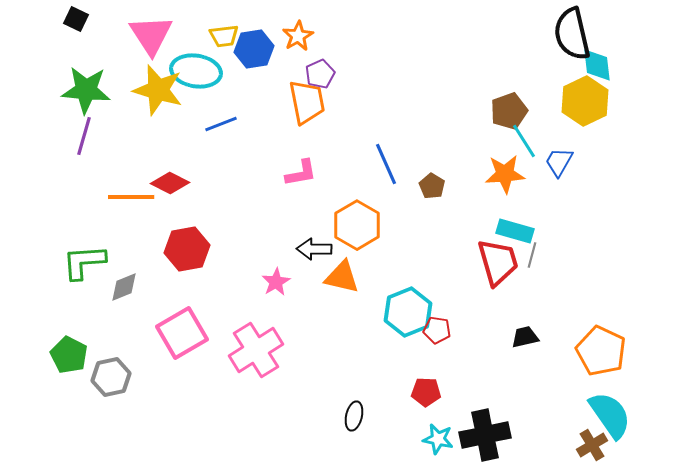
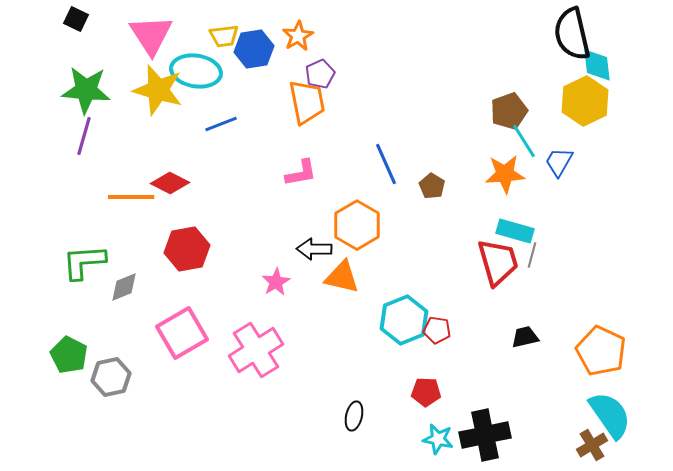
cyan hexagon at (408, 312): moved 4 px left, 8 px down
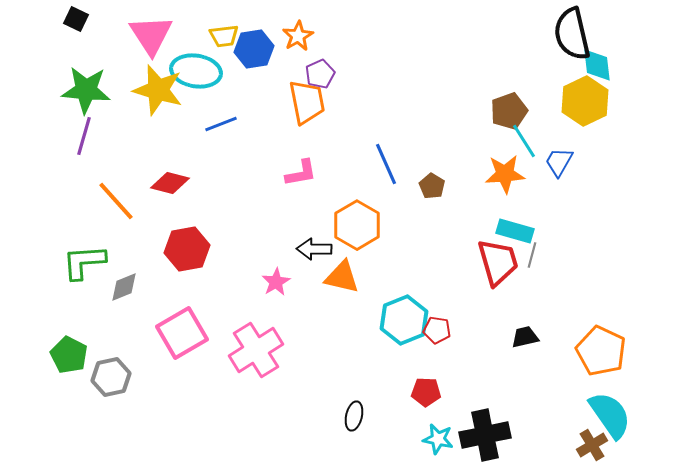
red diamond at (170, 183): rotated 12 degrees counterclockwise
orange line at (131, 197): moved 15 px left, 4 px down; rotated 48 degrees clockwise
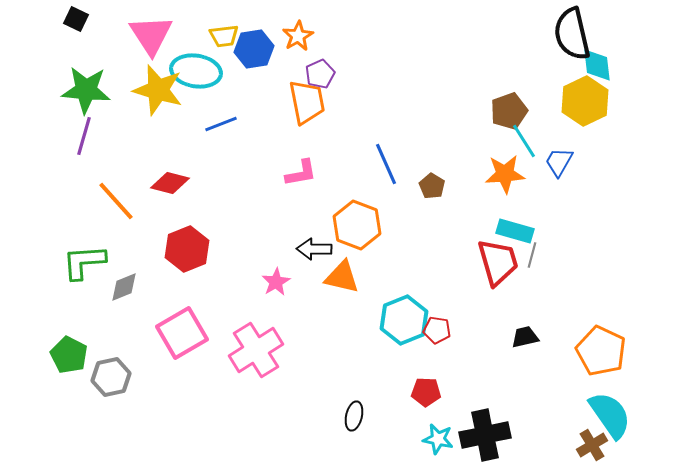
orange hexagon at (357, 225): rotated 9 degrees counterclockwise
red hexagon at (187, 249): rotated 12 degrees counterclockwise
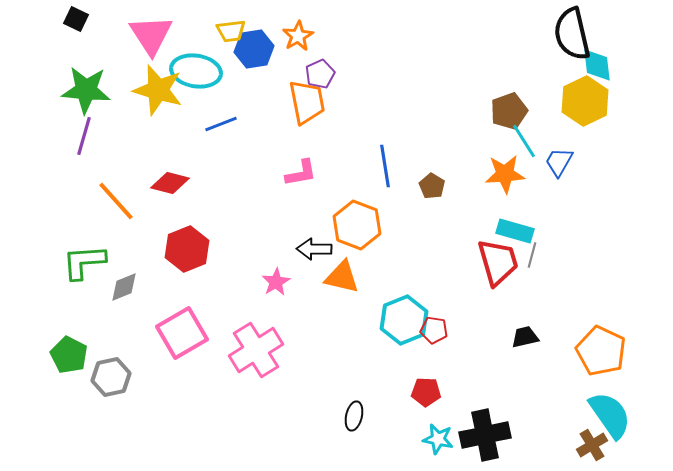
yellow trapezoid at (224, 36): moved 7 px right, 5 px up
blue line at (386, 164): moved 1 px left, 2 px down; rotated 15 degrees clockwise
red pentagon at (437, 330): moved 3 px left
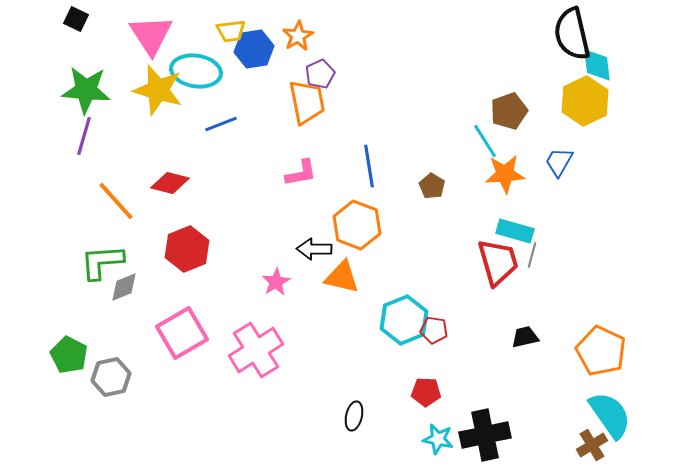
cyan line at (524, 141): moved 39 px left
blue line at (385, 166): moved 16 px left
green L-shape at (84, 262): moved 18 px right
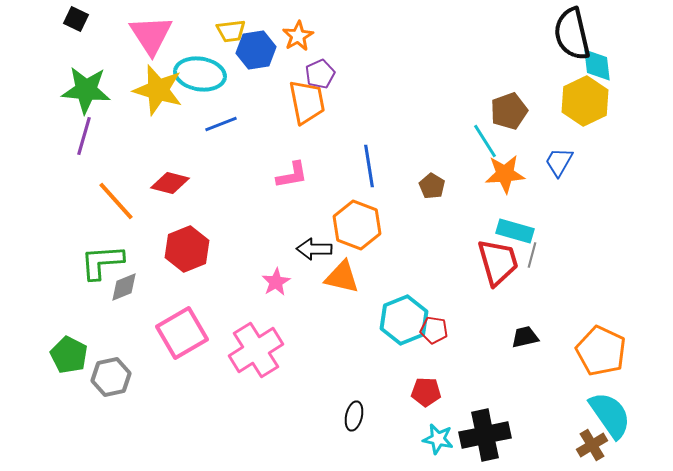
blue hexagon at (254, 49): moved 2 px right, 1 px down
cyan ellipse at (196, 71): moved 4 px right, 3 px down
pink L-shape at (301, 173): moved 9 px left, 2 px down
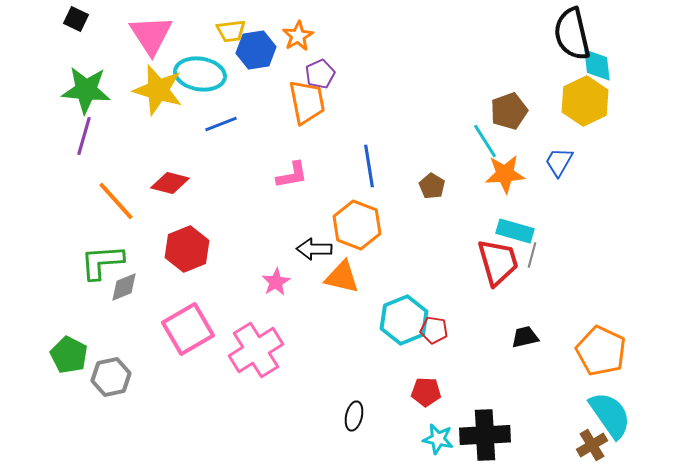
pink square at (182, 333): moved 6 px right, 4 px up
black cross at (485, 435): rotated 9 degrees clockwise
